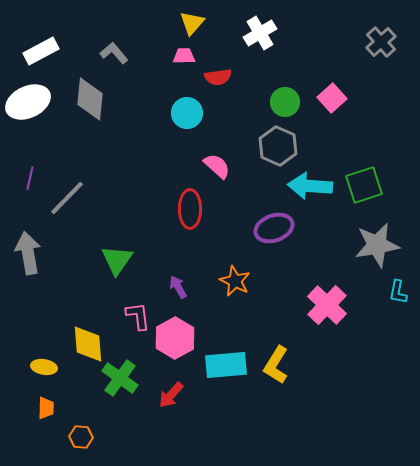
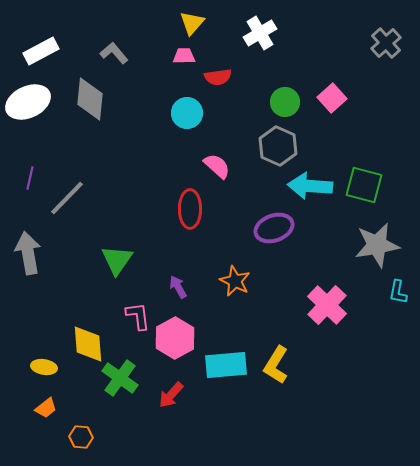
gray cross: moved 5 px right, 1 px down
green square: rotated 33 degrees clockwise
orange trapezoid: rotated 50 degrees clockwise
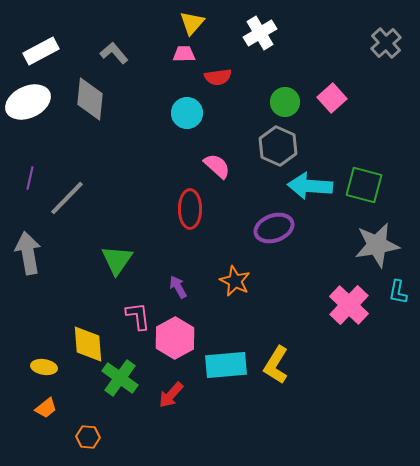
pink trapezoid: moved 2 px up
pink cross: moved 22 px right
orange hexagon: moved 7 px right
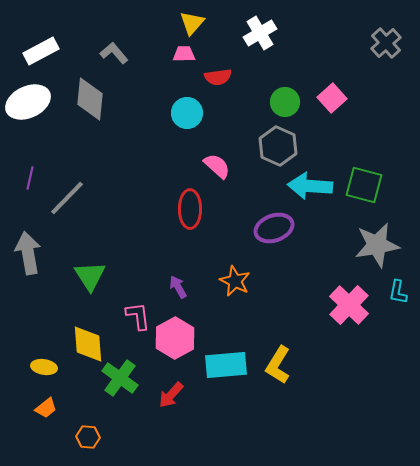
green triangle: moved 27 px left, 16 px down; rotated 8 degrees counterclockwise
yellow L-shape: moved 2 px right
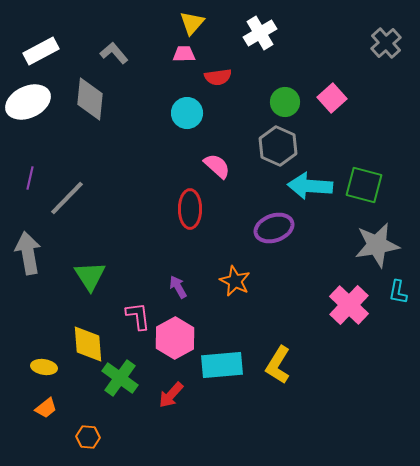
cyan rectangle: moved 4 px left
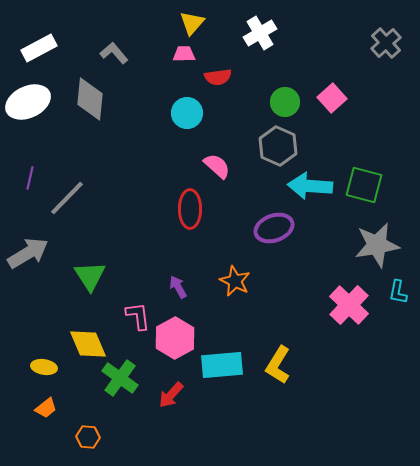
white rectangle: moved 2 px left, 3 px up
gray arrow: rotated 69 degrees clockwise
yellow diamond: rotated 18 degrees counterclockwise
